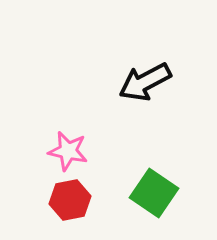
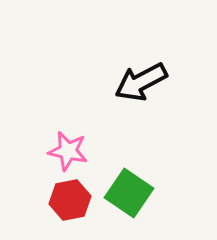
black arrow: moved 4 px left
green square: moved 25 px left
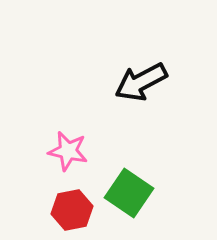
red hexagon: moved 2 px right, 10 px down
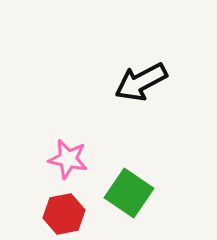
pink star: moved 8 px down
red hexagon: moved 8 px left, 4 px down
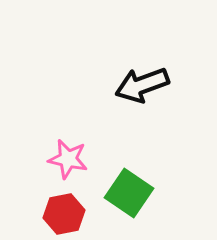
black arrow: moved 1 px right, 3 px down; rotated 8 degrees clockwise
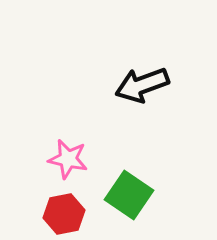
green square: moved 2 px down
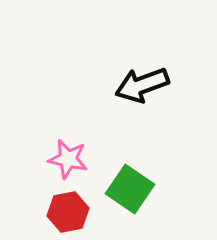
green square: moved 1 px right, 6 px up
red hexagon: moved 4 px right, 2 px up
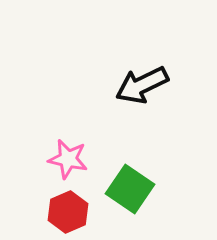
black arrow: rotated 6 degrees counterclockwise
red hexagon: rotated 12 degrees counterclockwise
